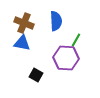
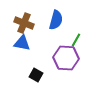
blue semicircle: moved 1 px up; rotated 18 degrees clockwise
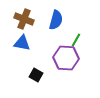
brown cross: moved 4 px up
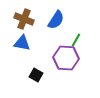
blue semicircle: rotated 18 degrees clockwise
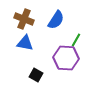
blue triangle: moved 3 px right
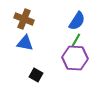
blue semicircle: moved 21 px right, 1 px down
purple hexagon: moved 9 px right
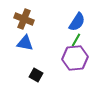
blue semicircle: moved 1 px down
purple hexagon: rotated 10 degrees counterclockwise
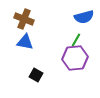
blue semicircle: moved 7 px right, 5 px up; rotated 42 degrees clockwise
blue triangle: moved 1 px up
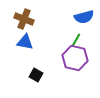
purple hexagon: rotated 20 degrees clockwise
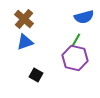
brown cross: rotated 18 degrees clockwise
blue triangle: rotated 30 degrees counterclockwise
